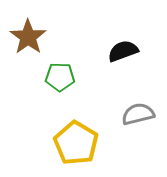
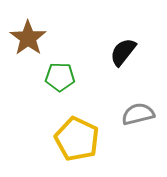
brown star: moved 1 px down
black semicircle: moved 1 px down; rotated 32 degrees counterclockwise
yellow pentagon: moved 1 px right, 4 px up; rotated 6 degrees counterclockwise
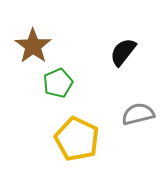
brown star: moved 5 px right, 8 px down
green pentagon: moved 2 px left, 6 px down; rotated 24 degrees counterclockwise
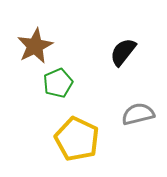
brown star: moved 2 px right; rotated 9 degrees clockwise
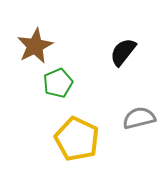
gray semicircle: moved 1 px right, 4 px down
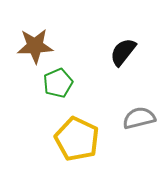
brown star: rotated 24 degrees clockwise
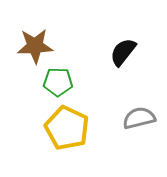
green pentagon: moved 1 px up; rotated 24 degrees clockwise
yellow pentagon: moved 10 px left, 11 px up
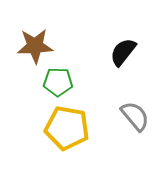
gray semicircle: moved 4 px left, 2 px up; rotated 64 degrees clockwise
yellow pentagon: rotated 15 degrees counterclockwise
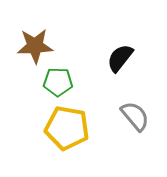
black semicircle: moved 3 px left, 6 px down
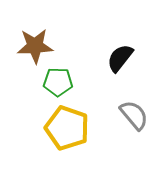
gray semicircle: moved 1 px left, 1 px up
yellow pentagon: rotated 9 degrees clockwise
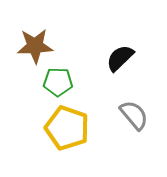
black semicircle: rotated 8 degrees clockwise
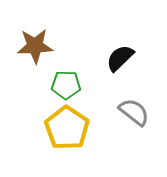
green pentagon: moved 8 px right, 3 px down
gray semicircle: moved 3 px up; rotated 12 degrees counterclockwise
yellow pentagon: rotated 15 degrees clockwise
